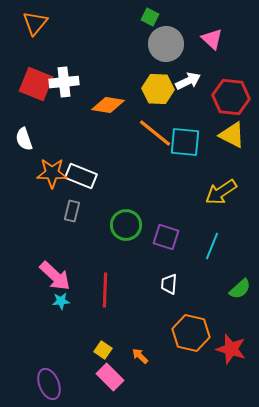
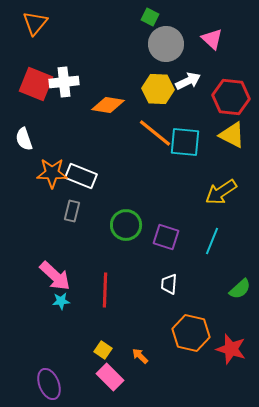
cyan line: moved 5 px up
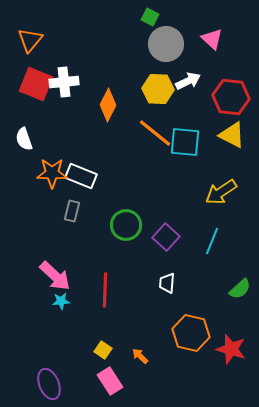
orange triangle: moved 5 px left, 17 px down
orange diamond: rotated 72 degrees counterclockwise
purple square: rotated 24 degrees clockwise
white trapezoid: moved 2 px left, 1 px up
pink rectangle: moved 4 px down; rotated 12 degrees clockwise
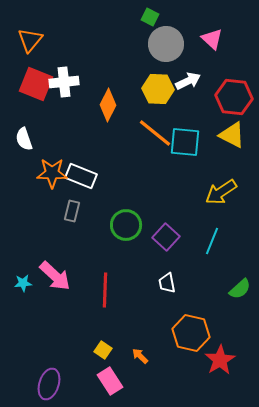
red hexagon: moved 3 px right
white trapezoid: rotated 15 degrees counterclockwise
cyan star: moved 38 px left, 18 px up
red star: moved 11 px left, 11 px down; rotated 24 degrees clockwise
purple ellipse: rotated 40 degrees clockwise
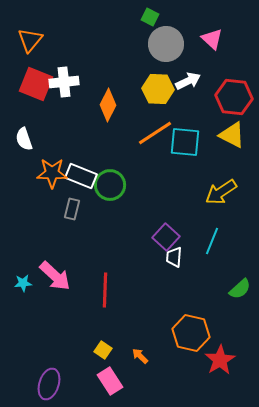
orange line: rotated 72 degrees counterclockwise
gray rectangle: moved 2 px up
green circle: moved 16 px left, 40 px up
white trapezoid: moved 7 px right, 26 px up; rotated 15 degrees clockwise
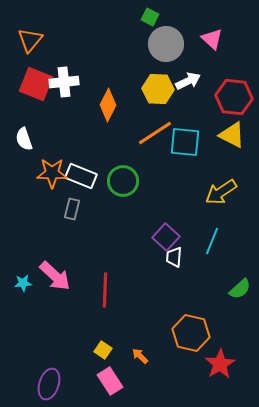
green circle: moved 13 px right, 4 px up
red star: moved 4 px down
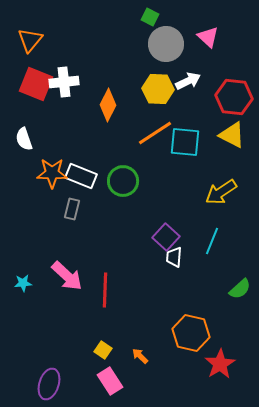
pink triangle: moved 4 px left, 2 px up
pink arrow: moved 12 px right
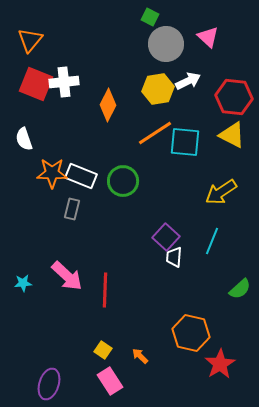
yellow hexagon: rotated 12 degrees counterclockwise
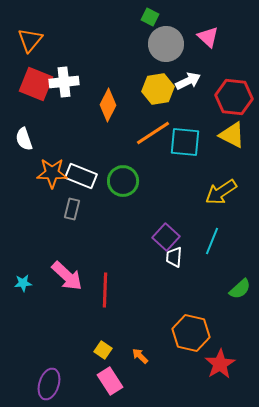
orange line: moved 2 px left
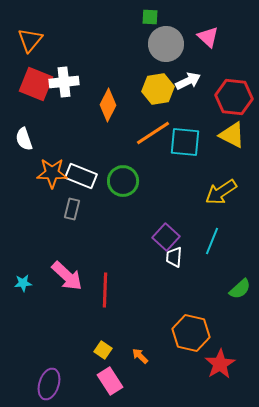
green square: rotated 24 degrees counterclockwise
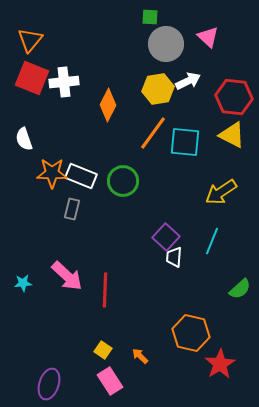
red square: moved 4 px left, 6 px up
orange line: rotated 21 degrees counterclockwise
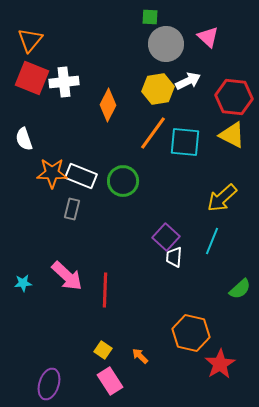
yellow arrow: moved 1 px right, 6 px down; rotated 8 degrees counterclockwise
